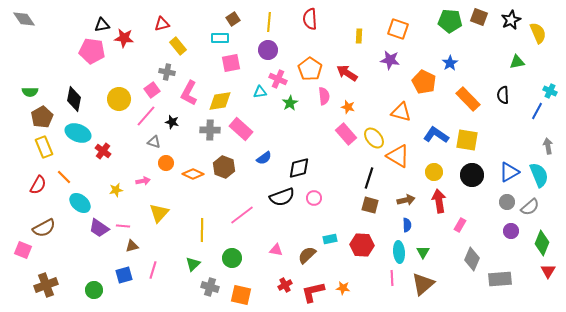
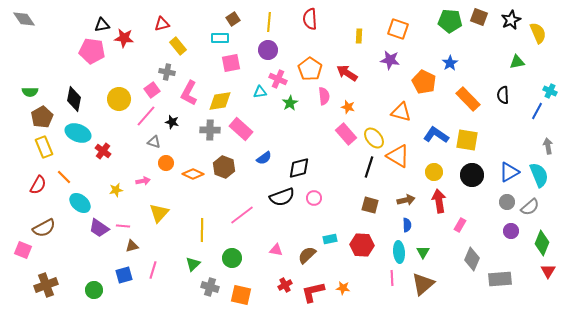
black line at (369, 178): moved 11 px up
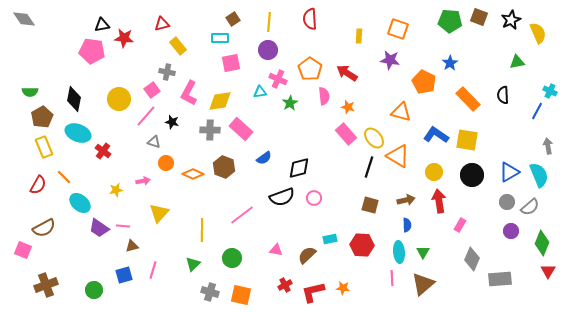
gray cross at (210, 287): moved 5 px down
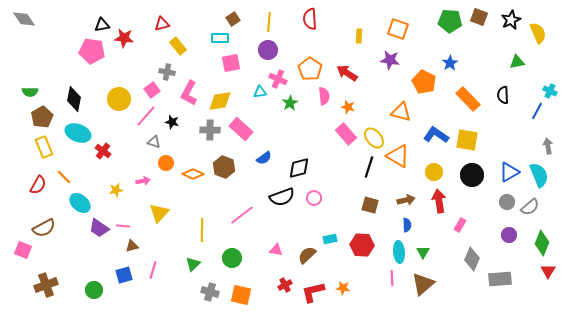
purple circle at (511, 231): moved 2 px left, 4 px down
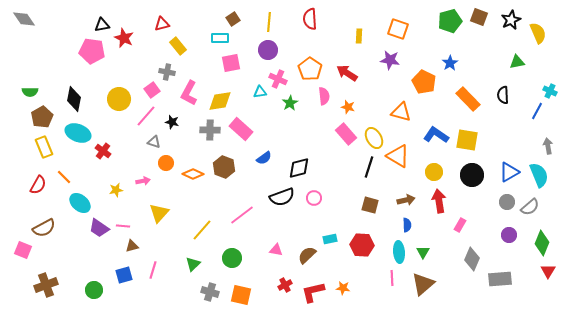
green pentagon at (450, 21): rotated 20 degrees counterclockwise
red star at (124, 38): rotated 18 degrees clockwise
yellow ellipse at (374, 138): rotated 10 degrees clockwise
yellow line at (202, 230): rotated 40 degrees clockwise
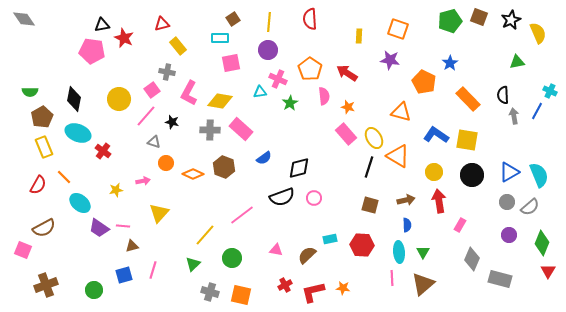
yellow diamond at (220, 101): rotated 20 degrees clockwise
gray arrow at (548, 146): moved 34 px left, 30 px up
yellow line at (202, 230): moved 3 px right, 5 px down
gray rectangle at (500, 279): rotated 20 degrees clockwise
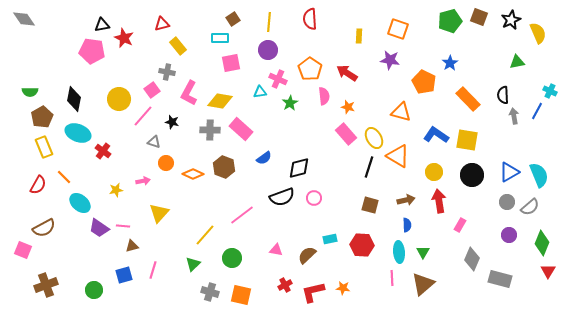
pink line at (146, 116): moved 3 px left
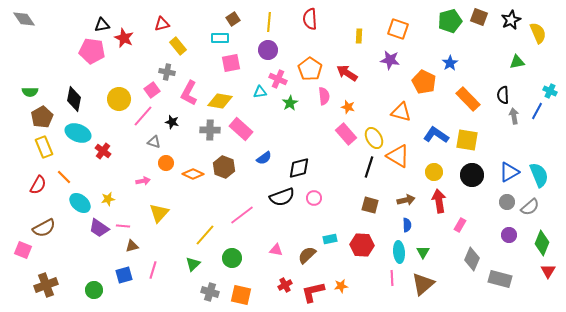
yellow star at (116, 190): moved 8 px left, 9 px down
orange star at (343, 288): moved 2 px left, 2 px up; rotated 16 degrees counterclockwise
